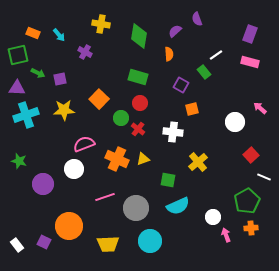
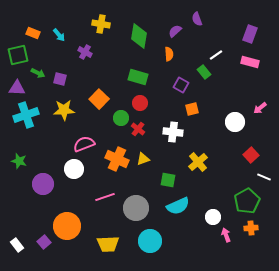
purple square at (60, 79): rotated 24 degrees clockwise
pink arrow at (260, 108): rotated 80 degrees counterclockwise
orange circle at (69, 226): moved 2 px left
purple square at (44, 242): rotated 24 degrees clockwise
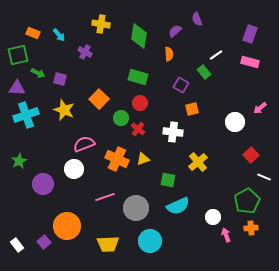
yellow star at (64, 110): rotated 25 degrees clockwise
green star at (19, 161): rotated 28 degrees clockwise
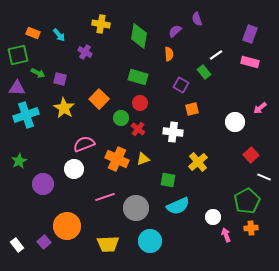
yellow star at (64, 110): moved 2 px up; rotated 10 degrees clockwise
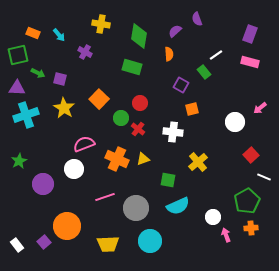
green rectangle at (138, 77): moved 6 px left, 10 px up
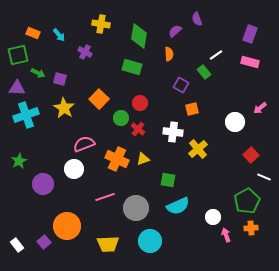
yellow cross at (198, 162): moved 13 px up
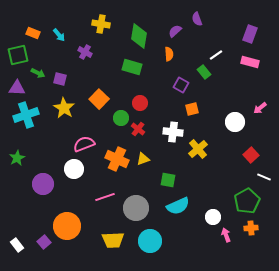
green star at (19, 161): moved 2 px left, 3 px up
yellow trapezoid at (108, 244): moved 5 px right, 4 px up
